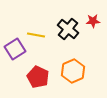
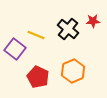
yellow line: rotated 12 degrees clockwise
purple square: rotated 20 degrees counterclockwise
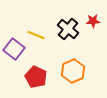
purple square: moved 1 px left
red pentagon: moved 2 px left
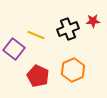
black cross: rotated 30 degrees clockwise
orange hexagon: moved 1 px up
red pentagon: moved 2 px right, 1 px up
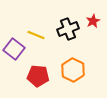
red star: rotated 24 degrees counterclockwise
orange hexagon: rotated 10 degrees counterclockwise
red pentagon: rotated 20 degrees counterclockwise
